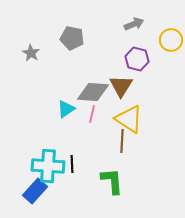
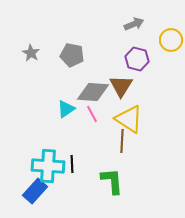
gray pentagon: moved 17 px down
pink line: rotated 42 degrees counterclockwise
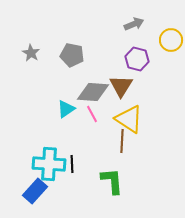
cyan cross: moved 1 px right, 2 px up
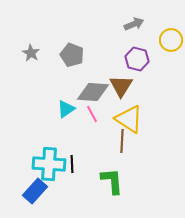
gray pentagon: rotated 10 degrees clockwise
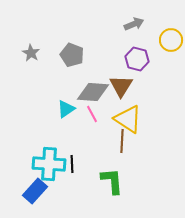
yellow triangle: moved 1 px left
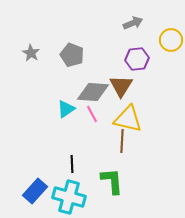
gray arrow: moved 1 px left, 1 px up
purple hexagon: rotated 20 degrees counterclockwise
yellow triangle: rotated 20 degrees counterclockwise
cyan cross: moved 20 px right, 33 px down; rotated 12 degrees clockwise
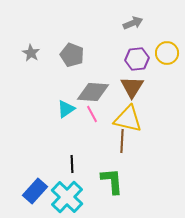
yellow circle: moved 4 px left, 13 px down
brown triangle: moved 11 px right, 1 px down
cyan cross: moved 2 px left; rotated 28 degrees clockwise
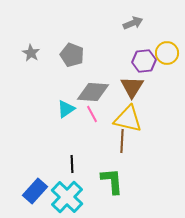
purple hexagon: moved 7 px right, 2 px down
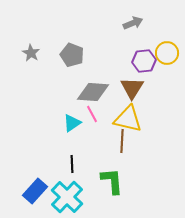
brown triangle: moved 1 px down
cyan triangle: moved 6 px right, 14 px down
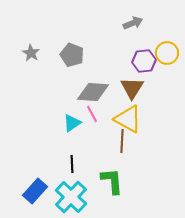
yellow triangle: rotated 16 degrees clockwise
cyan cross: moved 4 px right
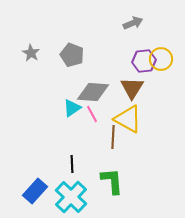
yellow circle: moved 6 px left, 6 px down
cyan triangle: moved 15 px up
brown line: moved 9 px left, 4 px up
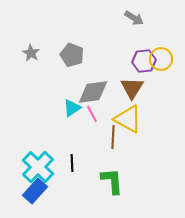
gray arrow: moved 1 px right, 5 px up; rotated 54 degrees clockwise
gray diamond: rotated 12 degrees counterclockwise
black line: moved 1 px up
cyan cross: moved 33 px left, 30 px up
